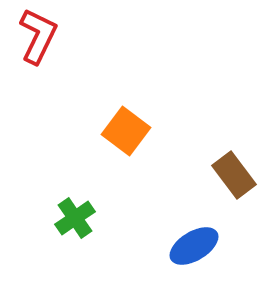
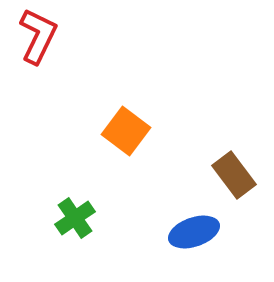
blue ellipse: moved 14 px up; rotated 12 degrees clockwise
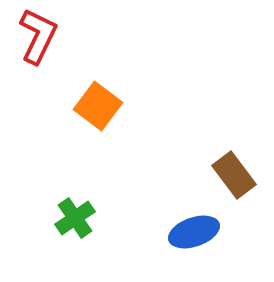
orange square: moved 28 px left, 25 px up
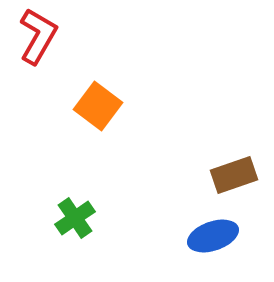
red L-shape: rotated 4 degrees clockwise
brown rectangle: rotated 72 degrees counterclockwise
blue ellipse: moved 19 px right, 4 px down
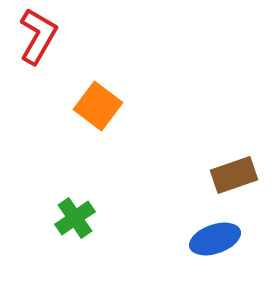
blue ellipse: moved 2 px right, 3 px down
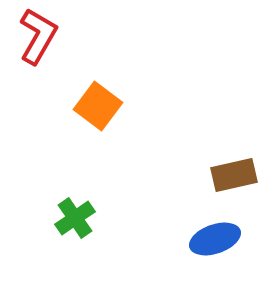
brown rectangle: rotated 6 degrees clockwise
